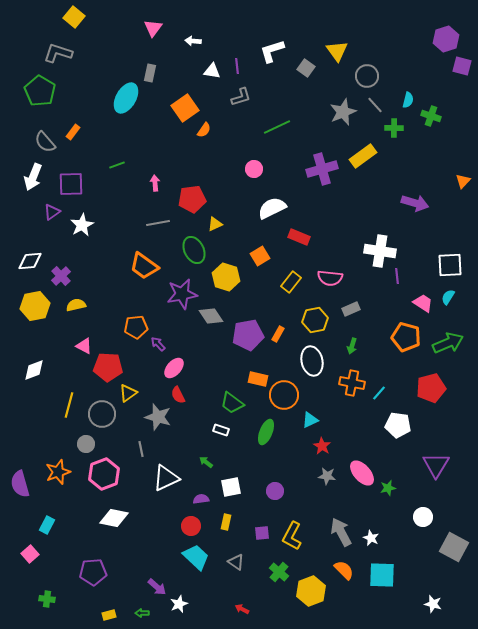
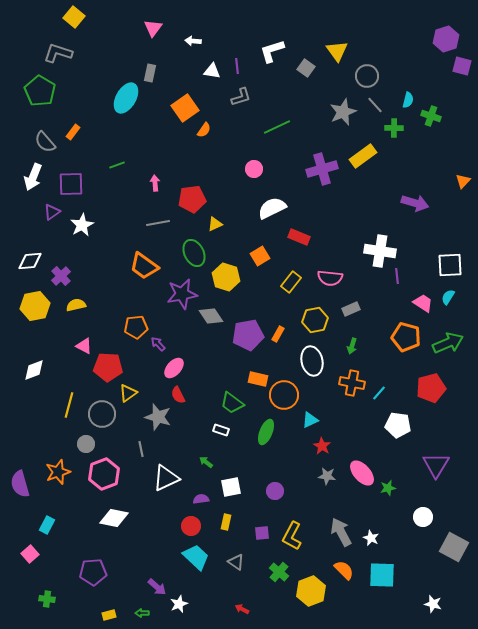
green ellipse at (194, 250): moved 3 px down
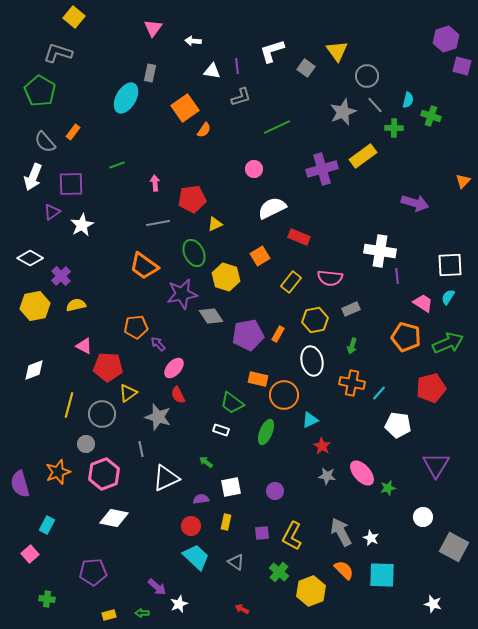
white diamond at (30, 261): moved 3 px up; rotated 35 degrees clockwise
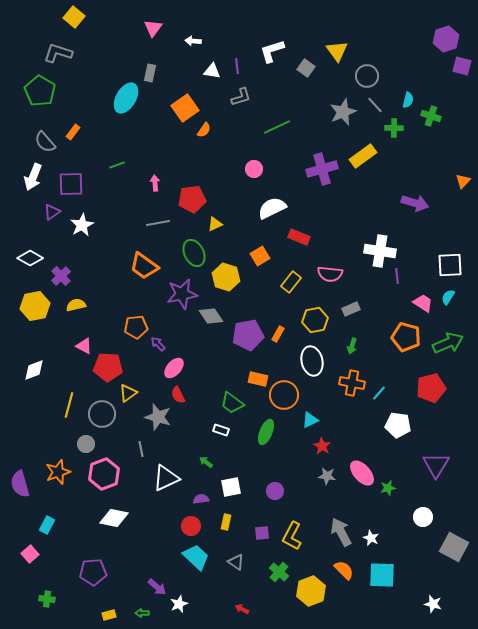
pink semicircle at (330, 278): moved 4 px up
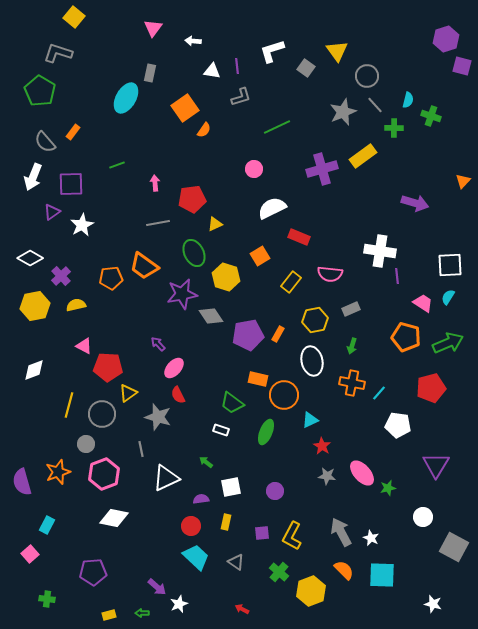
orange pentagon at (136, 327): moved 25 px left, 49 px up
purple semicircle at (20, 484): moved 2 px right, 2 px up
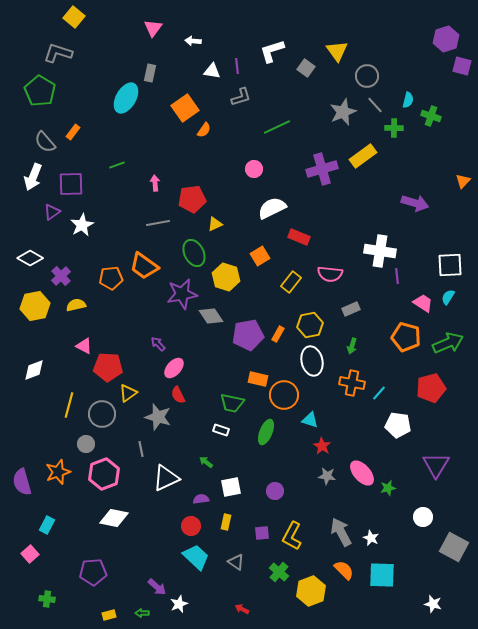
yellow hexagon at (315, 320): moved 5 px left, 5 px down
green trapezoid at (232, 403): rotated 25 degrees counterclockwise
cyan triangle at (310, 420): rotated 42 degrees clockwise
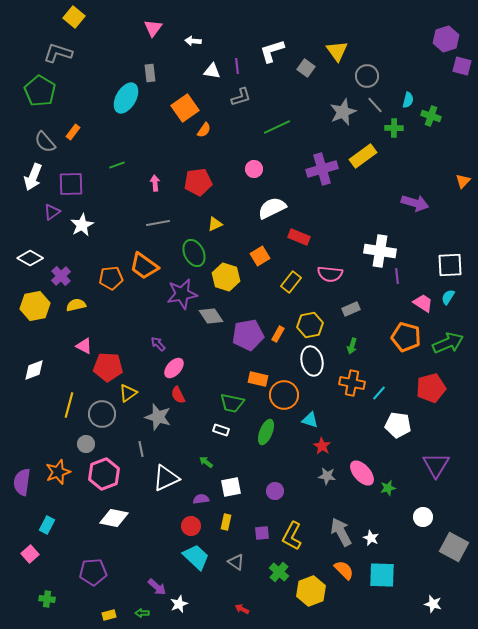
gray rectangle at (150, 73): rotated 18 degrees counterclockwise
red pentagon at (192, 199): moved 6 px right, 17 px up
purple semicircle at (22, 482): rotated 24 degrees clockwise
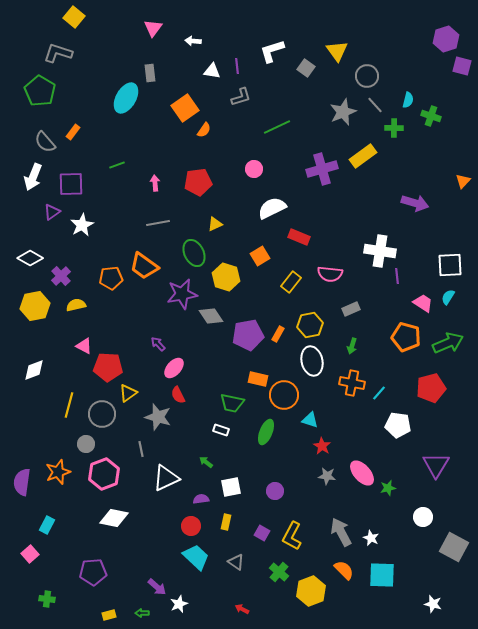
purple square at (262, 533): rotated 35 degrees clockwise
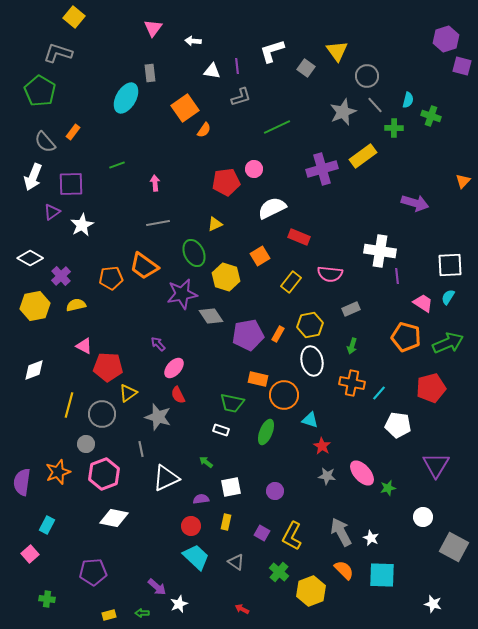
red pentagon at (198, 182): moved 28 px right
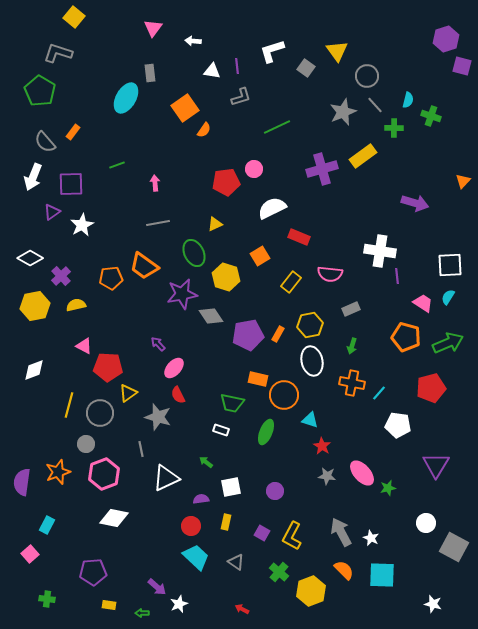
gray circle at (102, 414): moved 2 px left, 1 px up
white circle at (423, 517): moved 3 px right, 6 px down
yellow rectangle at (109, 615): moved 10 px up; rotated 24 degrees clockwise
